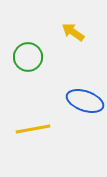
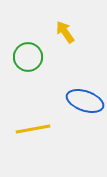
yellow arrow: moved 8 px left; rotated 20 degrees clockwise
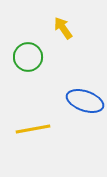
yellow arrow: moved 2 px left, 4 px up
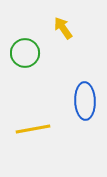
green circle: moved 3 px left, 4 px up
blue ellipse: rotated 69 degrees clockwise
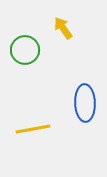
green circle: moved 3 px up
blue ellipse: moved 2 px down
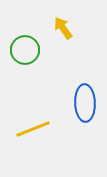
yellow line: rotated 12 degrees counterclockwise
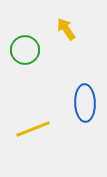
yellow arrow: moved 3 px right, 1 px down
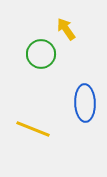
green circle: moved 16 px right, 4 px down
yellow line: rotated 44 degrees clockwise
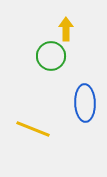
yellow arrow: rotated 35 degrees clockwise
green circle: moved 10 px right, 2 px down
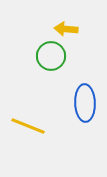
yellow arrow: rotated 85 degrees counterclockwise
yellow line: moved 5 px left, 3 px up
